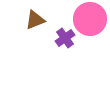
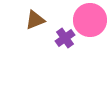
pink circle: moved 1 px down
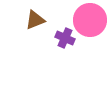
purple cross: rotated 30 degrees counterclockwise
